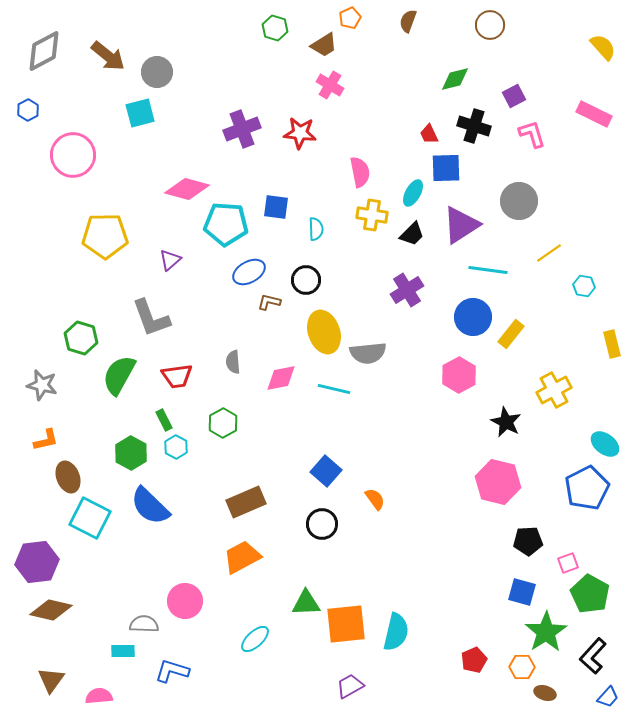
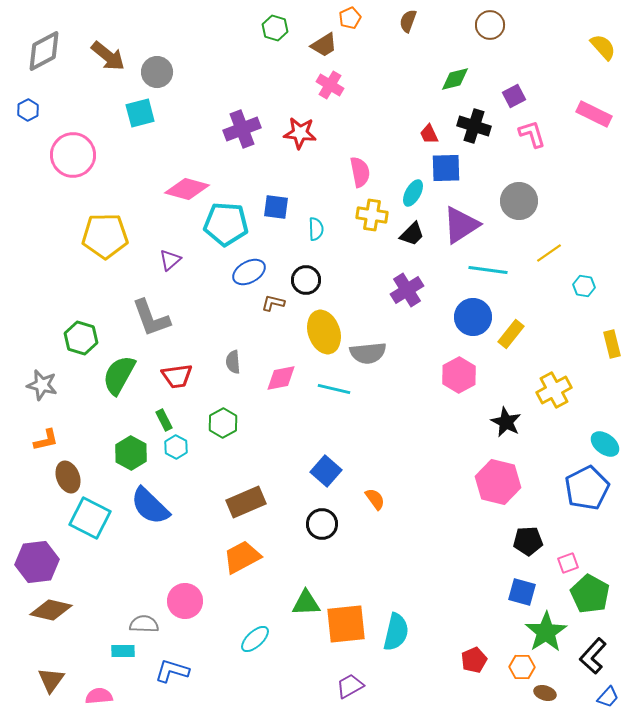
brown L-shape at (269, 302): moved 4 px right, 1 px down
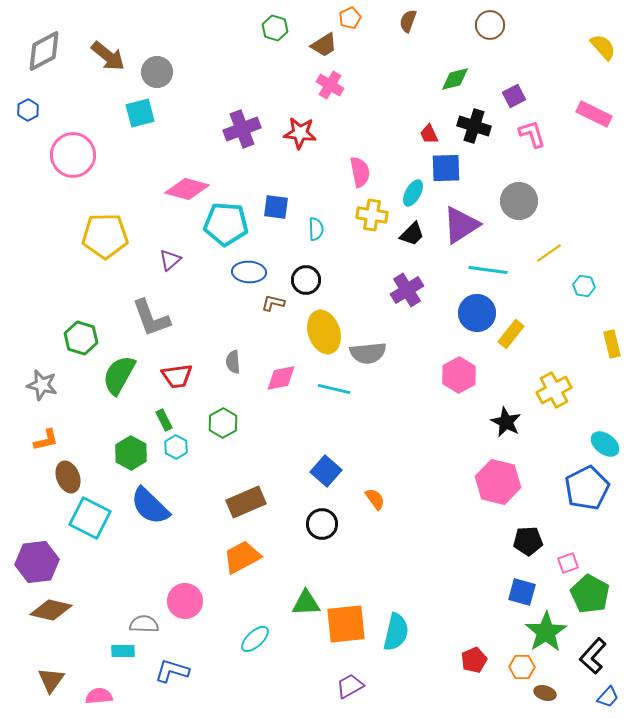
blue ellipse at (249, 272): rotated 32 degrees clockwise
blue circle at (473, 317): moved 4 px right, 4 px up
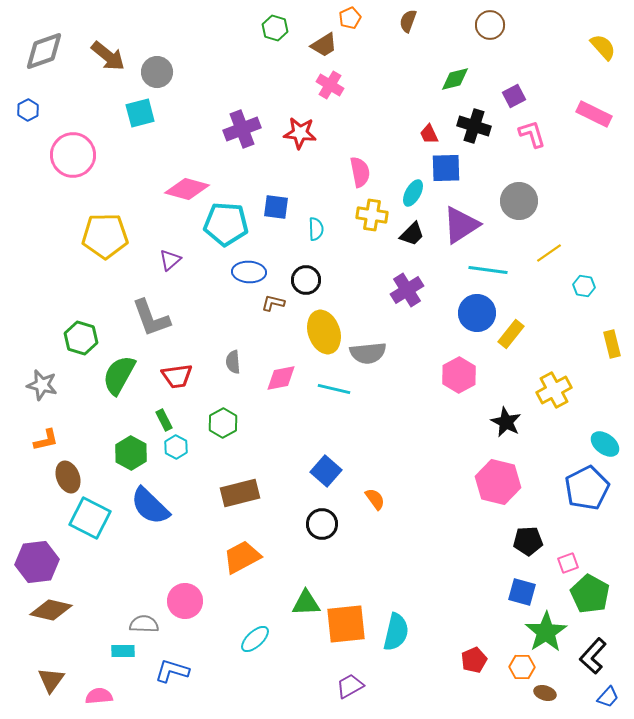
gray diamond at (44, 51): rotated 9 degrees clockwise
brown rectangle at (246, 502): moved 6 px left, 9 px up; rotated 9 degrees clockwise
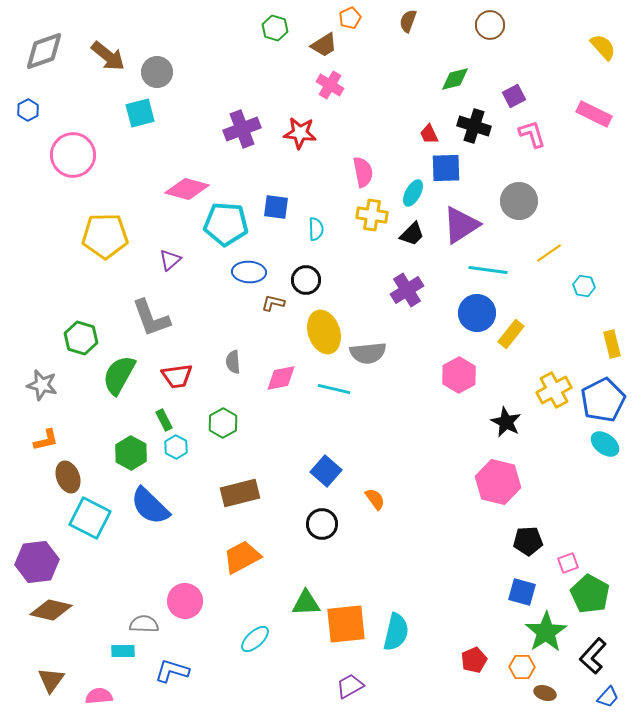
pink semicircle at (360, 172): moved 3 px right
blue pentagon at (587, 488): moved 16 px right, 88 px up
